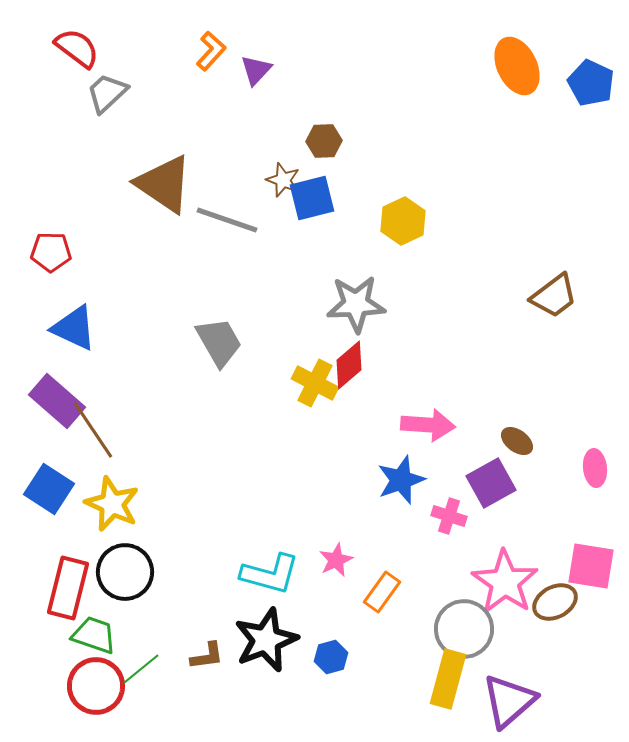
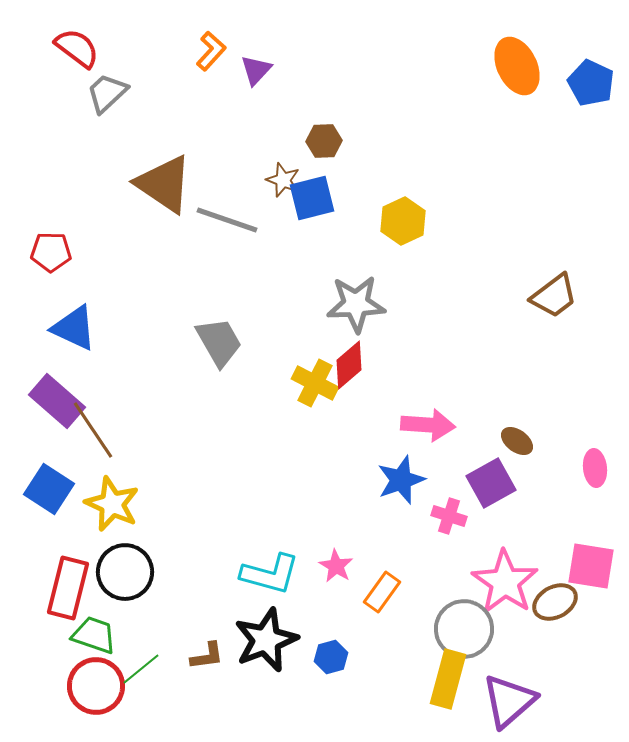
pink star at (336, 560): moved 6 px down; rotated 16 degrees counterclockwise
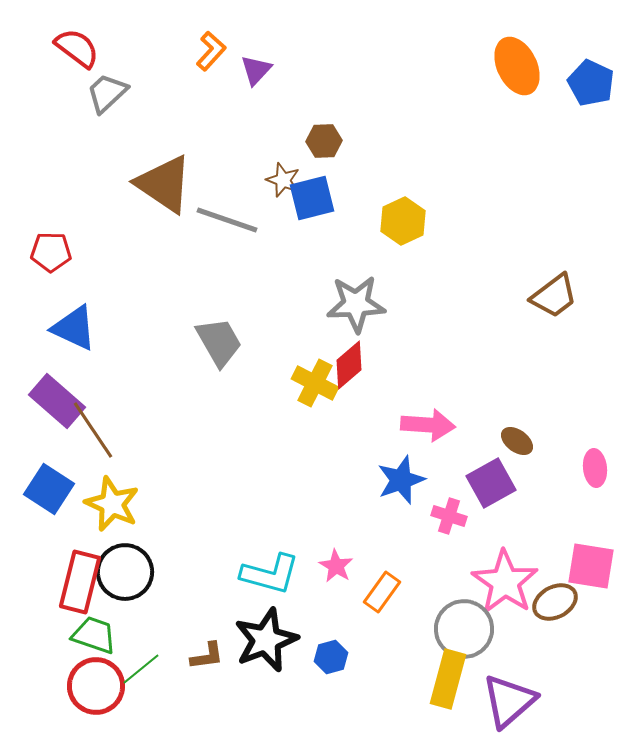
red rectangle at (68, 588): moved 12 px right, 6 px up
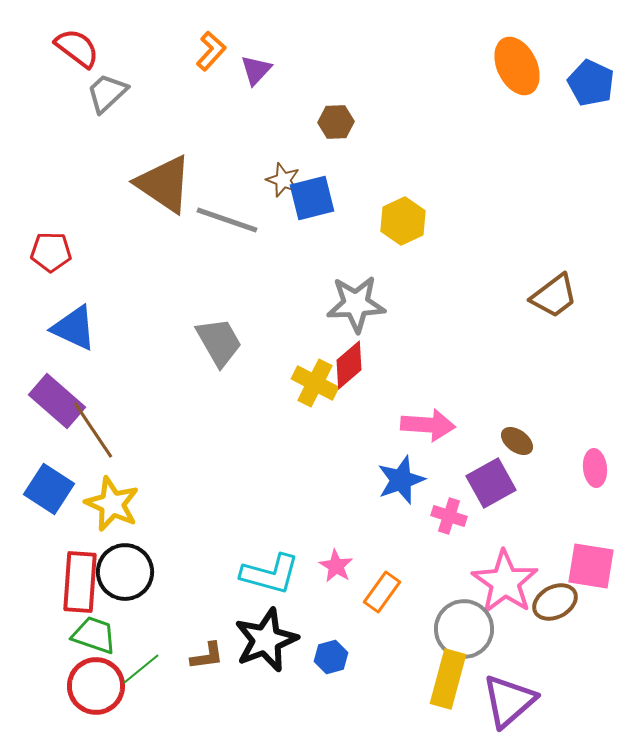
brown hexagon at (324, 141): moved 12 px right, 19 px up
red rectangle at (80, 582): rotated 10 degrees counterclockwise
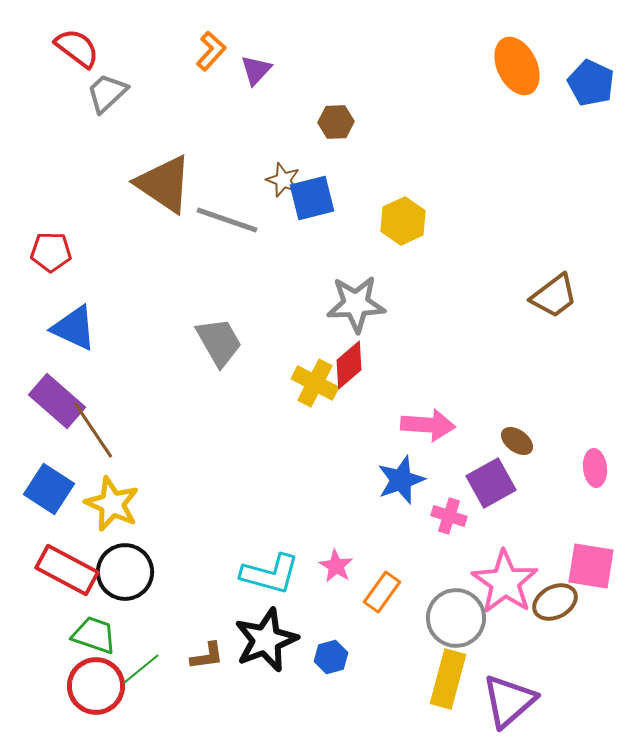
red rectangle at (80, 582): moved 13 px left, 12 px up; rotated 66 degrees counterclockwise
gray circle at (464, 629): moved 8 px left, 11 px up
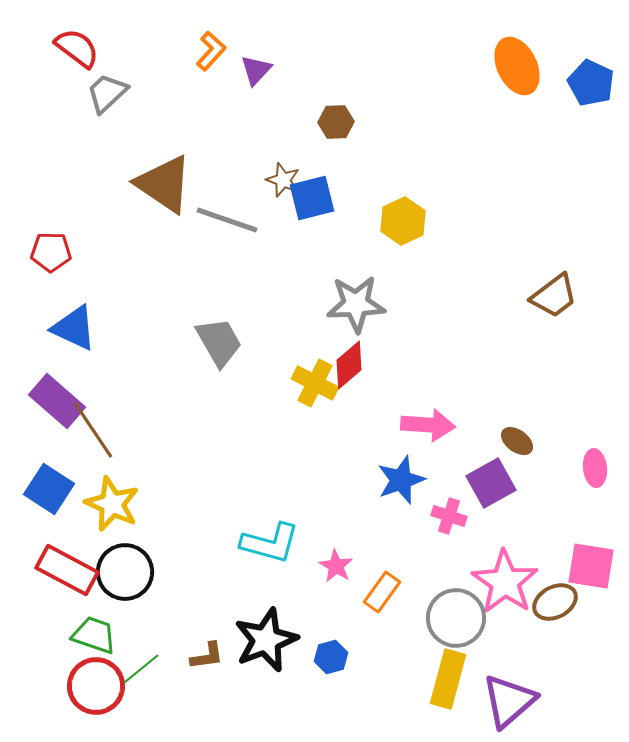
cyan L-shape at (270, 574): moved 31 px up
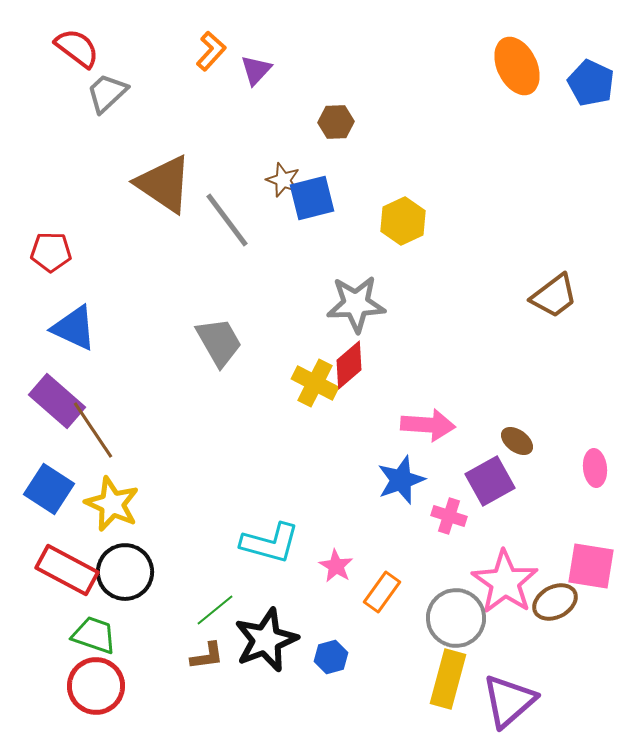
gray line at (227, 220): rotated 34 degrees clockwise
purple square at (491, 483): moved 1 px left, 2 px up
green line at (141, 669): moved 74 px right, 59 px up
